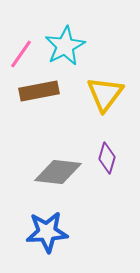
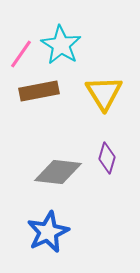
cyan star: moved 4 px left, 1 px up; rotated 12 degrees counterclockwise
yellow triangle: moved 1 px left, 1 px up; rotated 9 degrees counterclockwise
blue star: moved 1 px right; rotated 21 degrees counterclockwise
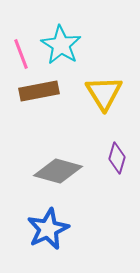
pink line: rotated 56 degrees counterclockwise
purple diamond: moved 10 px right
gray diamond: moved 1 px up; rotated 9 degrees clockwise
blue star: moved 3 px up
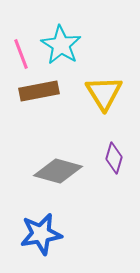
purple diamond: moved 3 px left
blue star: moved 7 px left, 5 px down; rotated 15 degrees clockwise
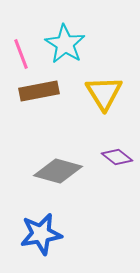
cyan star: moved 4 px right, 1 px up
purple diamond: moved 3 px right, 1 px up; rotated 68 degrees counterclockwise
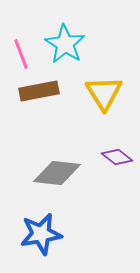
gray diamond: moved 1 px left, 2 px down; rotated 9 degrees counterclockwise
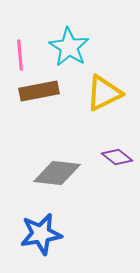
cyan star: moved 4 px right, 3 px down
pink line: moved 1 px left, 1 px down; rotated 16 degrees clockwise
yellow triangle: rotated 36 degrees clockwise
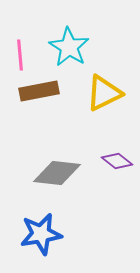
purple diamond: moved 4 px down
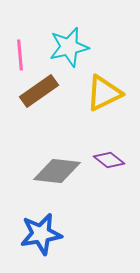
cyan star: rotated 27 degrees clockwise
brown rectangle: rotated 24 degrees counterclockwise
purple diamond: moved 8 px left, 1 px up
gray diamond: moved 2 px up
